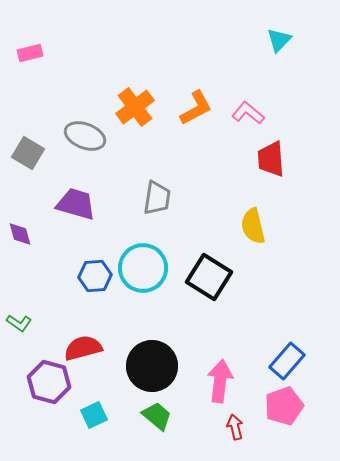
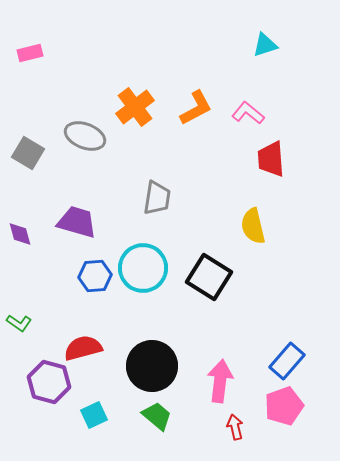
cyan triangle: moved 14 px left, 5 px down; rotated 28 degrees clockwise
purple trapezoid: moved 1 px right, 18 px down
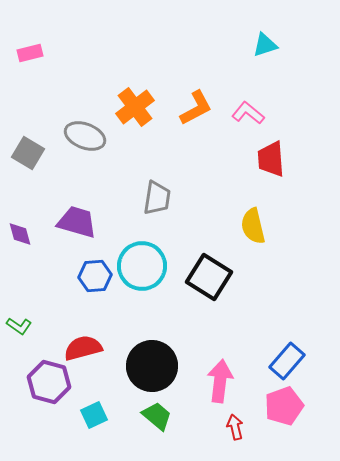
cyan circle: moved 1 px left, 2 px up
green L-shape: moved 3 px down
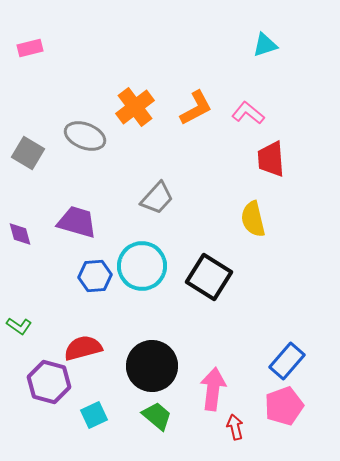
pink rectangle: moved 5 px up
gray trapezoid: rotated 33 degrees clockwise
yellow semicircle: moved 7 px up
pink arrow: moved 7 px left, 8 px down
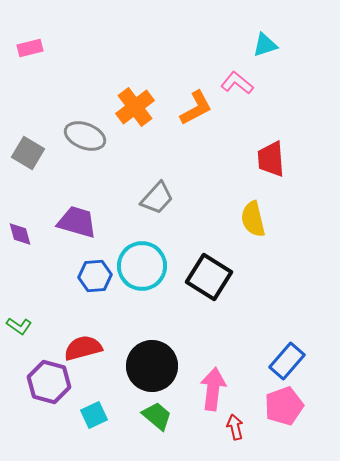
pink L-shape: moved 11 px left, 30 px up
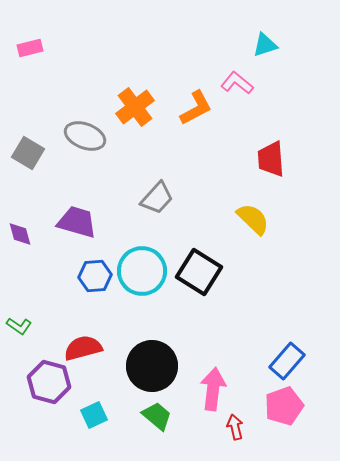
yellow semicircle: rotated 147 degrees clockwise
cyan circle: moved 5 px down
black square: moved 10 px left, 5 px up
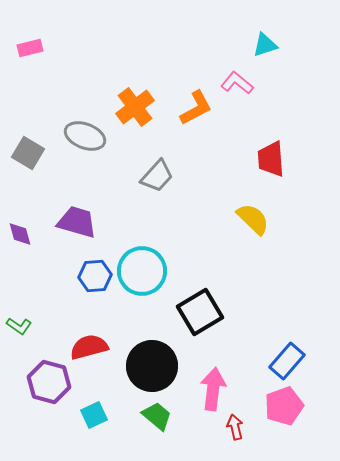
gray trapezoid: moved 22 px up
black square: moved 1 px right, 40 px down; rotated 27 degrees clockwise
red semicircle: moved 6 px right, 1 px up
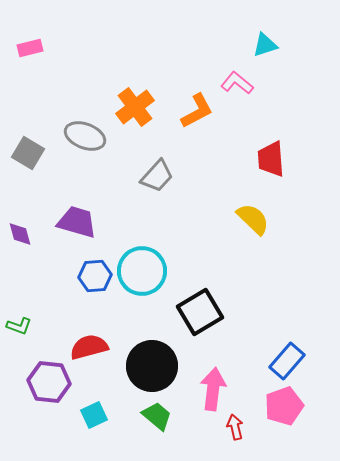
orange L-shape: moved 1 px right, 3 px down
green L-shape: rotated 15 degrees counterclockwise
purple hexagon: rotated 9 degrees counterclockwise
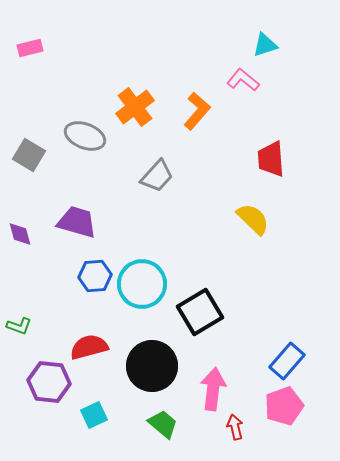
pink L-shape: moved 6 px right, 3 px up
orange L-shape: rotated 21 degrees counterclockwise
gray square: moved 1 px right, 2 px down
cyan circle: moved 13 px down
green trapezoid: moved 6 px right, 8 px down
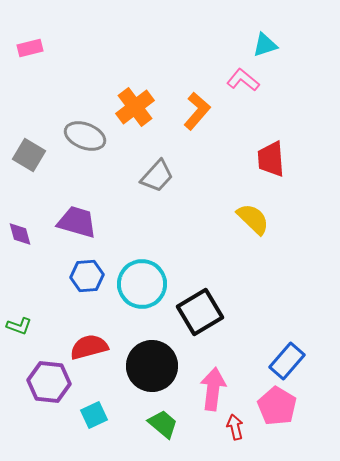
blue hexagon: moved 8 px left
pink pentagon: moved 7 px left; rotated 21 degrees counterclockwise
